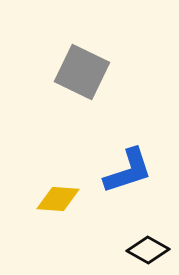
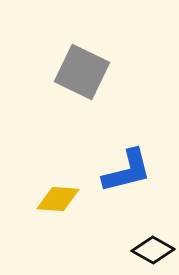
blue L-shape: moved 1 px left; rotated 4 degrees clockwise
black diamond: moved 5 px right
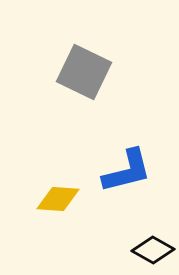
gray square: moved 2 px right
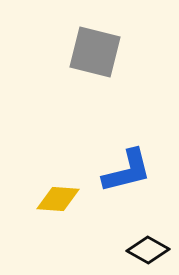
gray square: moved 11 px right, 20 px up; rotated 12 degrees counterclockwise
black diamond: moved 5 px left
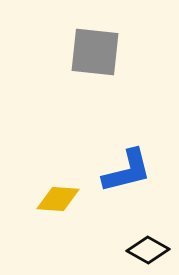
gray square: rotated 8 degrees counterclockwise
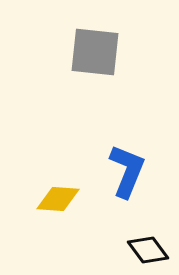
blue L-shape: rotated 54 degrees counterclockwise
black diamond: rotated 24 degrees clockwise
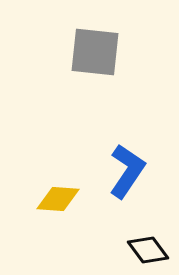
blue L-shape: rotated 12 degrees clockwise
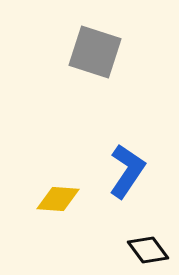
gray square: rotated 12 degrees clockwise
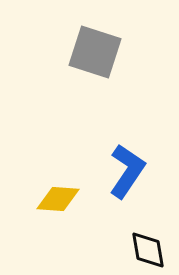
black diamond: rotated 27 degrees clockwise
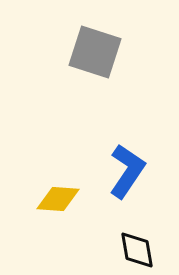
black diamond: moved 11 px left
